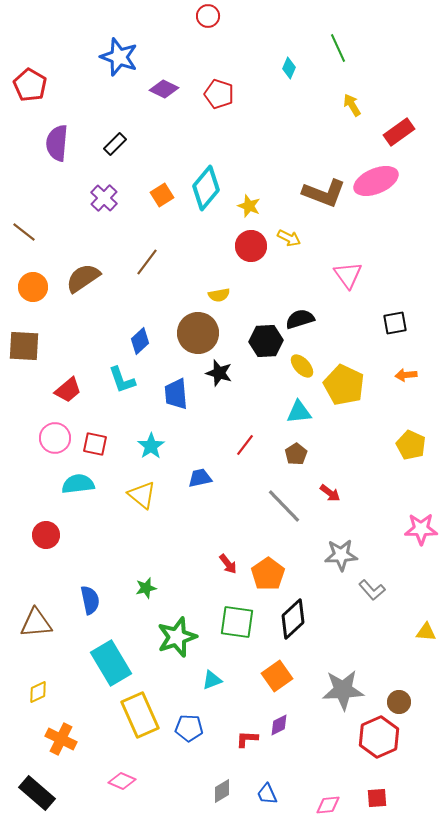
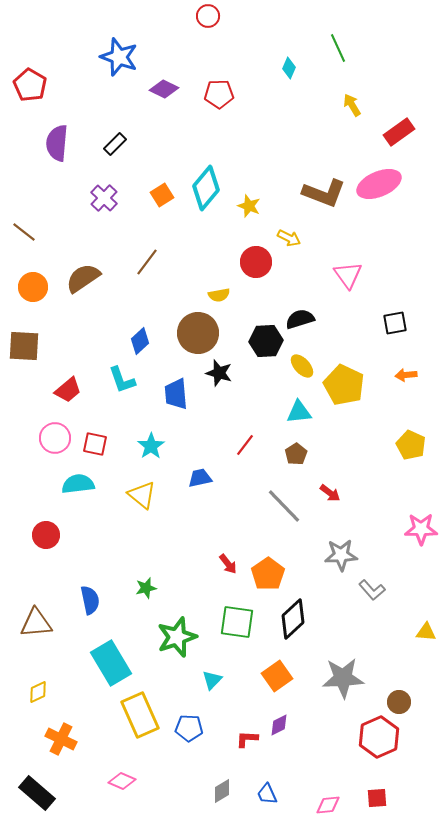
red pentagon at (219, 94): rotated 20 degrees counterclockwise
pink ellipse at (376, 181): moved 3 px right, 3 px down
red circle at (251, 246): moved 5 px right, 16 px down
cyan triangle at (212, 680): rotated 25 degrees counterclockwise
gray star at (343, 690): moved 12 px up
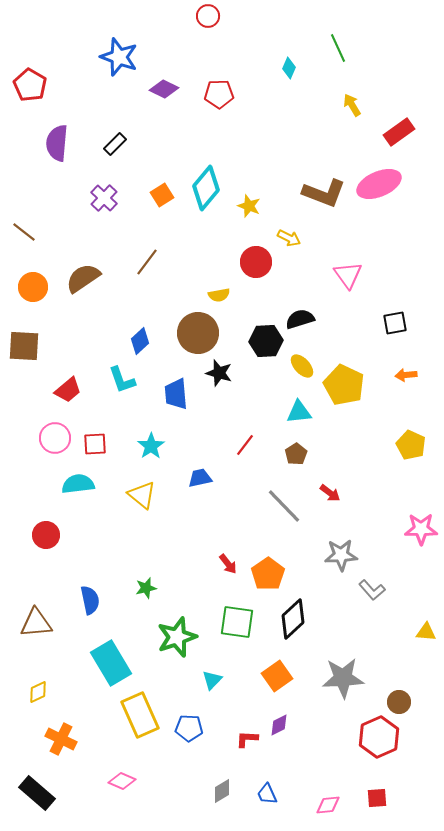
red square at (95, 444): rotated 15 degrees counterclockwise
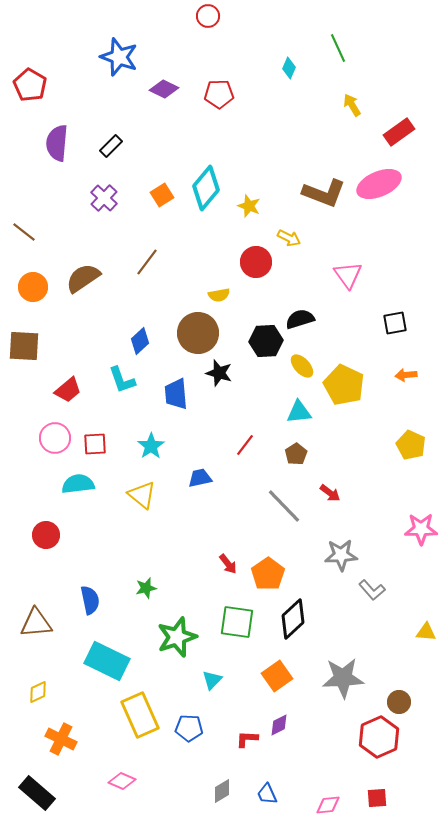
black rectangle at (115, 144): moved 4 px left, 2 px down
cyan rectangle at (111, 663): moved 4 px left, 2 px up; rotated 33 degrees counterclockwise
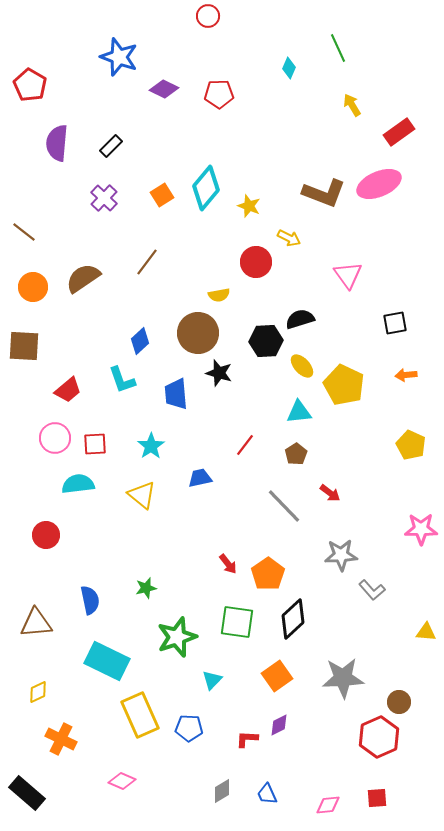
black rectangle at (37, 793): moved 10 px left
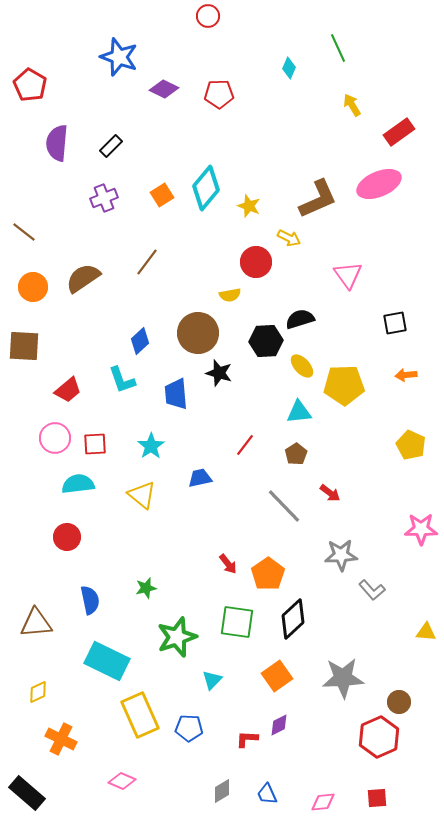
brown L-shape at (324, 193): moved 6 px left, 6 px down; rotated 45 degrees counterclockwise
purple cross at (104, 198): rotated 24 degrees clockwise
yellow semicircle at (219, 295): moved 11 px right
yellow pentagon at (344, 385): rotated 27 degrees counterclockwise
red circle at (46, 535): moved 21 px right, 2 px down
pink diamond at (328, 805): moved 5 px left, 3 px up
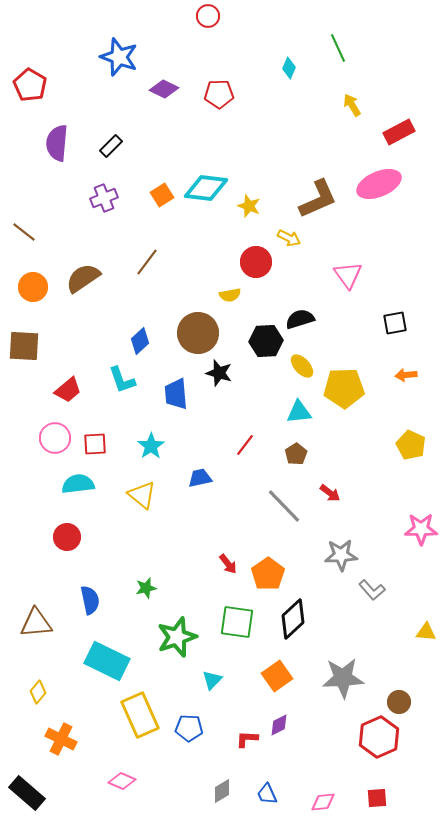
red rectangle at (399, 132): rotated 8 degrees clockwise
cyan diamond at (206, 188): rotated 57 degrees clockwise
yellow pentagon at (344, 385): moved 3 px down
yellow diamond at (38, 692): rotated 25 degrees counterclockwise
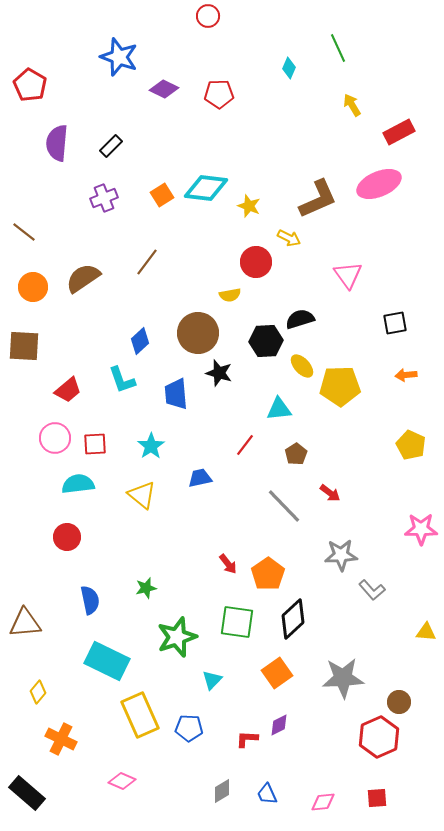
yellow pentagon at (344, 388): moved 4 px left, 2 px up
cyan triangle at (299, 412): moved 20 px left, 3 px up
brown triangle at (36, 623): moved 11 px left
orange square at (277, 676): moved 3 px up
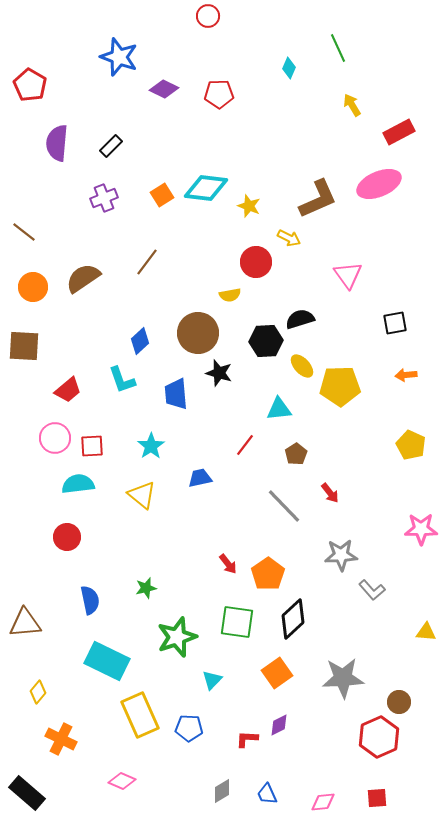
red square at (95, 444): moved 3 px left, 2 px down
red arrow at (330, 493): rotated 15 degrees clockwise
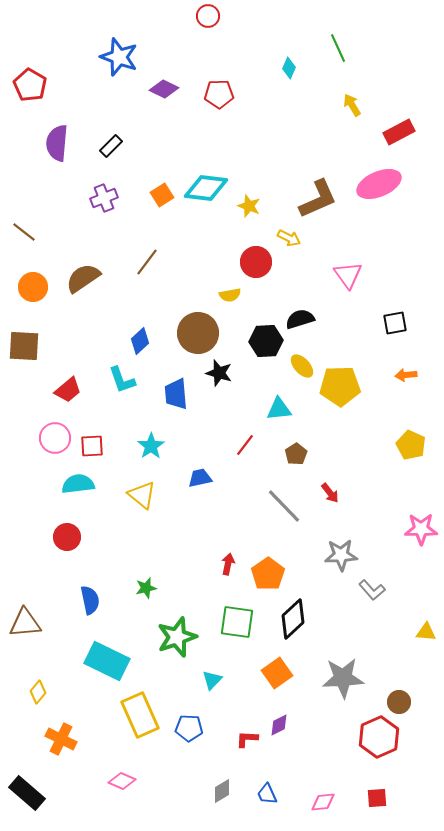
red arrow at (228, 564): rotated 130 degrees counterclockwise
